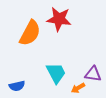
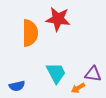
red star: moved 1 px left
orange semicircle: rotated 28 degrees counterclockwise
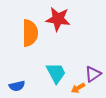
purple triangle: rotated 42 degrees counterclockwise
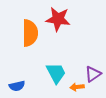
orange arrow: moved 1 px left, 1 px up; rotated 24 degrees clockwise
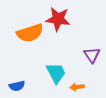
orange semicircle: rotated 72 degrees clockwise
purple triangle: moved 1 px left, 19 px up; rotated 30 degrees counterclockwise
